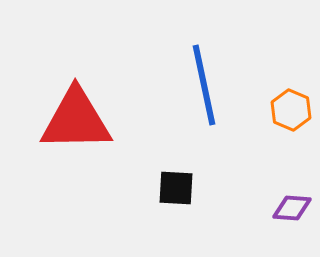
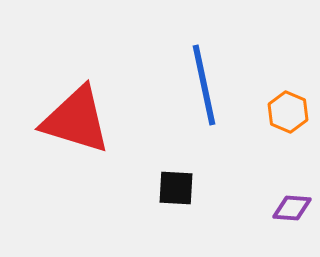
orange hexagon: moved 3 px left, 2 px down
red triangle: rotated 18 degrees clockwise
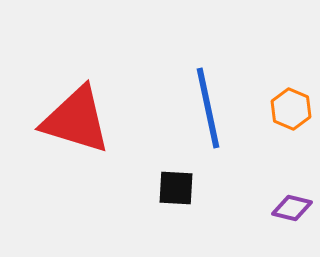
blue line: moved 4 px right, 23 px down
orange hexagon: moved 3 px right, 3 px up
purple diamond: rotated 9 degrees clockwise
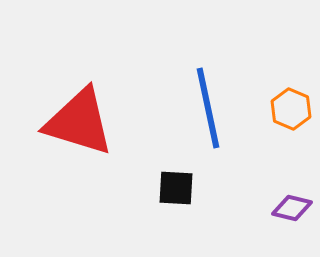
red triangle: moved 3 px right, 2 px down
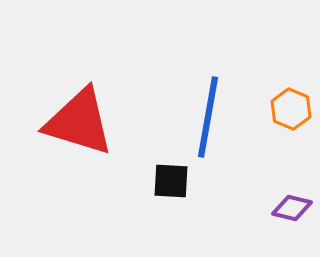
blue line: moved 9 px down; rotated 22 degrees clockwise
black square: moved 5 px left, 7 px up
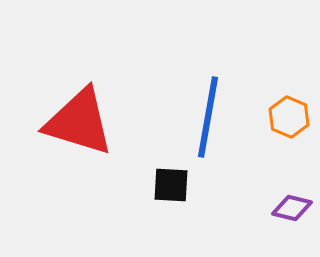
orange hexagon: moved 2 px left, 8 px down
black square: moved 4 px down
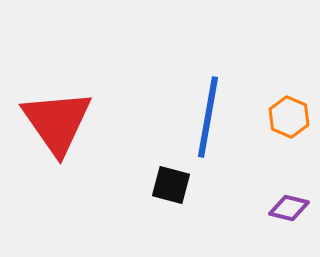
red triangle: moved 22 px left; rotated 38 degrees clockwise
black square: rotated 12 degrees clockwise
purple diamond: moved 3 px left
